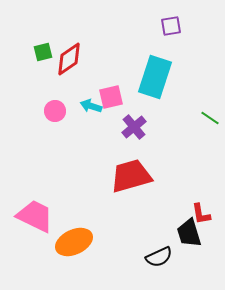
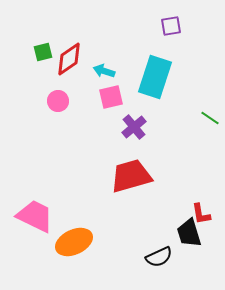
cyan arrow: moved 13 px right, 35 px up
pink circle: moved 3 px right, 10 px up
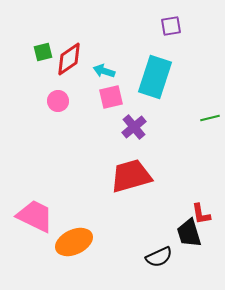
green line: rotated 48 degrees counterclockwise
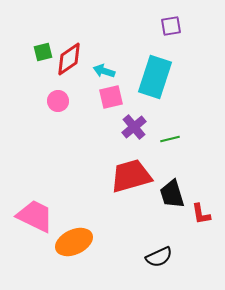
green line: moved 40 px left, 21 px down
black trapezoid: moved 17 px left, 39 px up
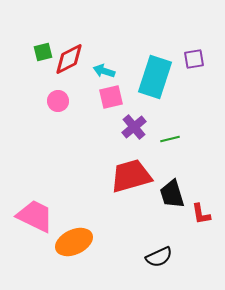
purple square: moved 23 px right, 33 px down
red diamond: rotated 8 degrees clockwise
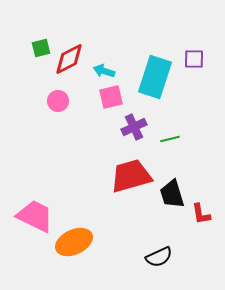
green square: moved 2 px left, 4 px up
purple square: rotated 10 degrees clockwise
purple cross: rotated 15 degrees clockwise
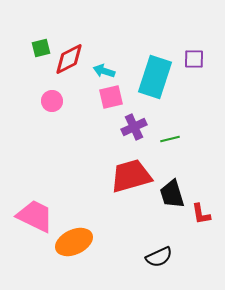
pink circle: moved 6 px left
